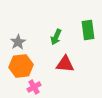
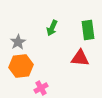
green arrow: moved 4 px left, 9 px up
red triangle: moved 15 px right, 6 px up
pink cross: moved 7 px right, 1 px down
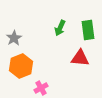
green arrow: moved 8 px right
gray star: moved 4 px left, 4 px up
orange hexagon: rotated 15 degrees counterclockwise
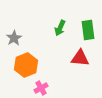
orange hexagon: moved 5 px right, 1 px up
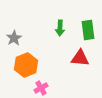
green arrow: rotated 21 degrees counterclockwise
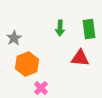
green rectangle: moved 1 px right, 1 px up
orange hexagon: moved 1 px right, 1 px up
pink cross: rotated 16 degrees counterclockwise
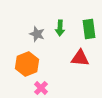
gray star: moved 23 px right, 4 px up; rotated 21 degrees counterclockwise
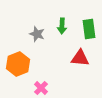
green arrow: moved 2 px right, 2 px up
orange hexagon: moved 9 px left
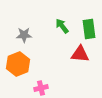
green arrow: rotated 140 degrees clockwise
gray star: moved 13 px left, 1 px down; rotated 21 degrees counterclockwise
red triangle: moved 4 px up
pink cross: rotated 32 degrees clockwise
